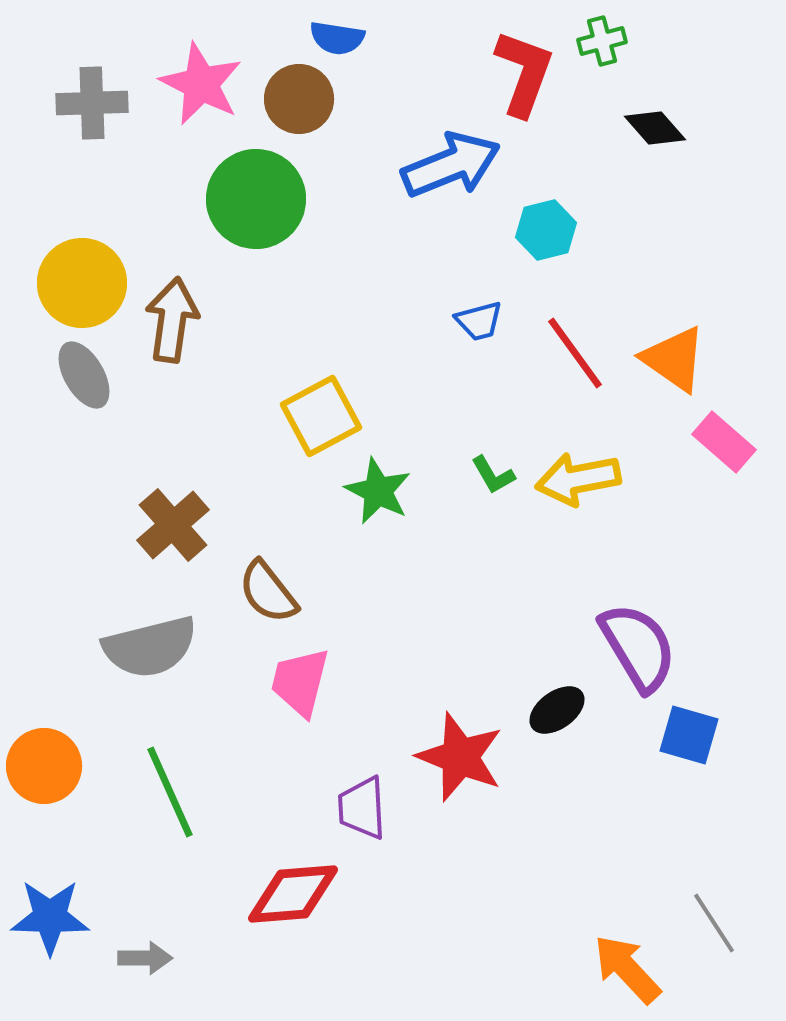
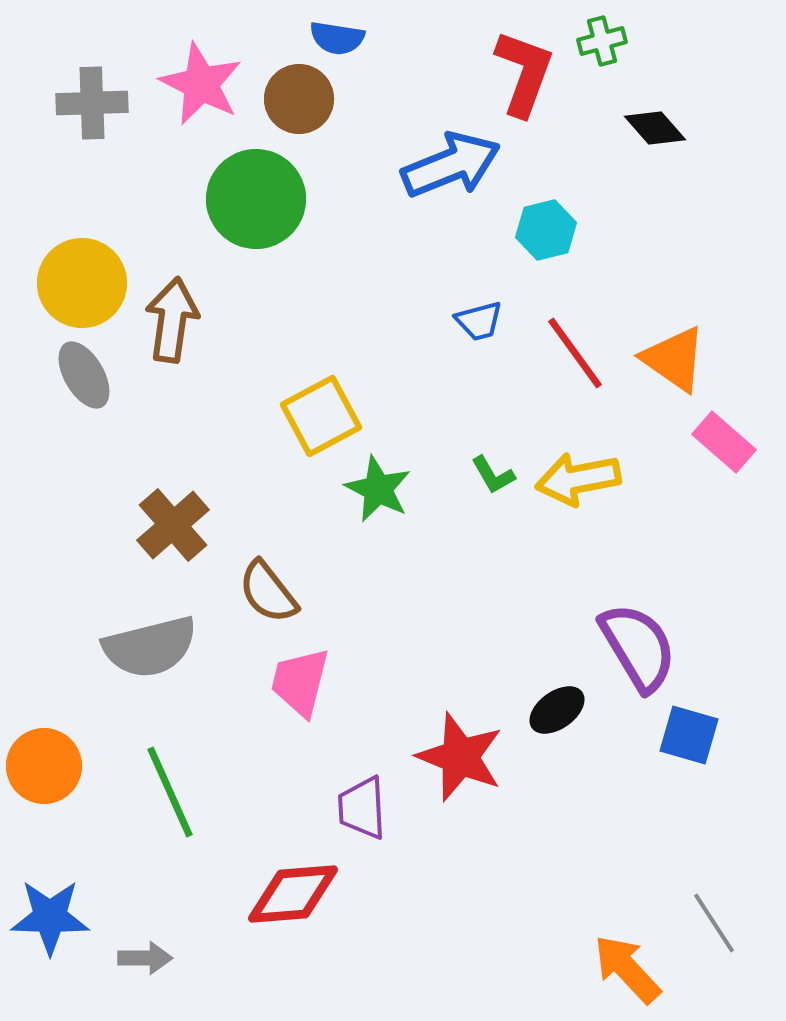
green star: moved 2 px up
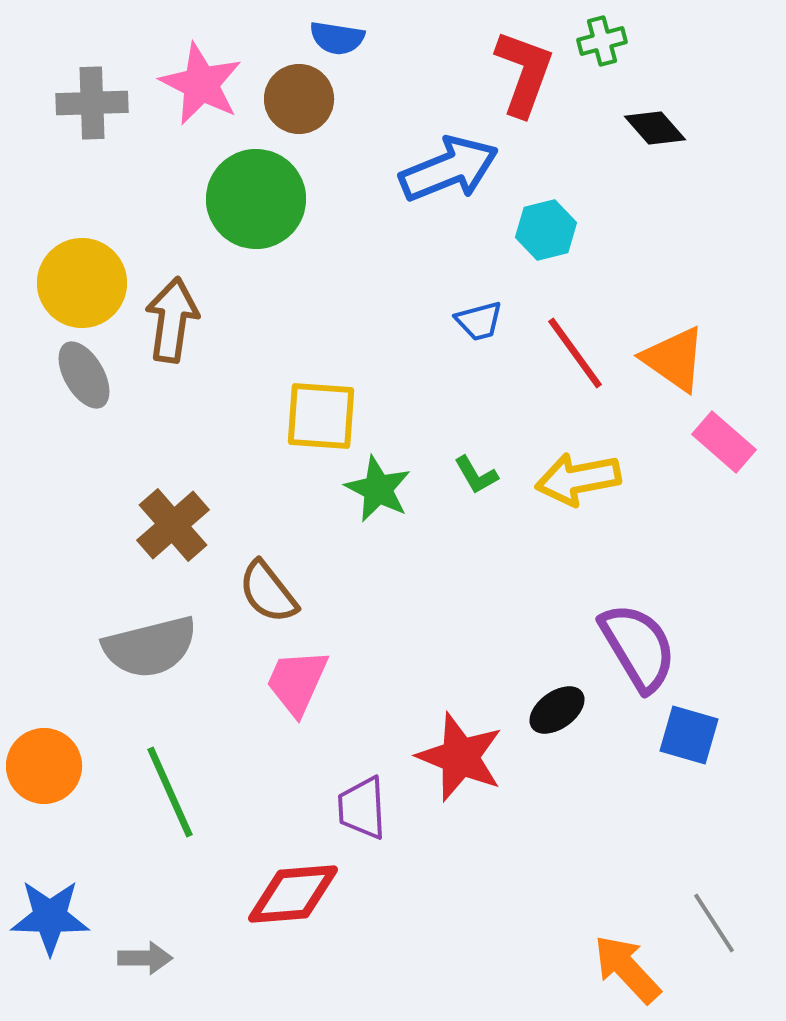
blue arrow: moved 2 px left, 4 px down
yellow square: rotated 32 degrees clockwise
green L-shape: moved 17 px left
pink trapezoid: moved 3 px left; rotated 10 degrees clockwise
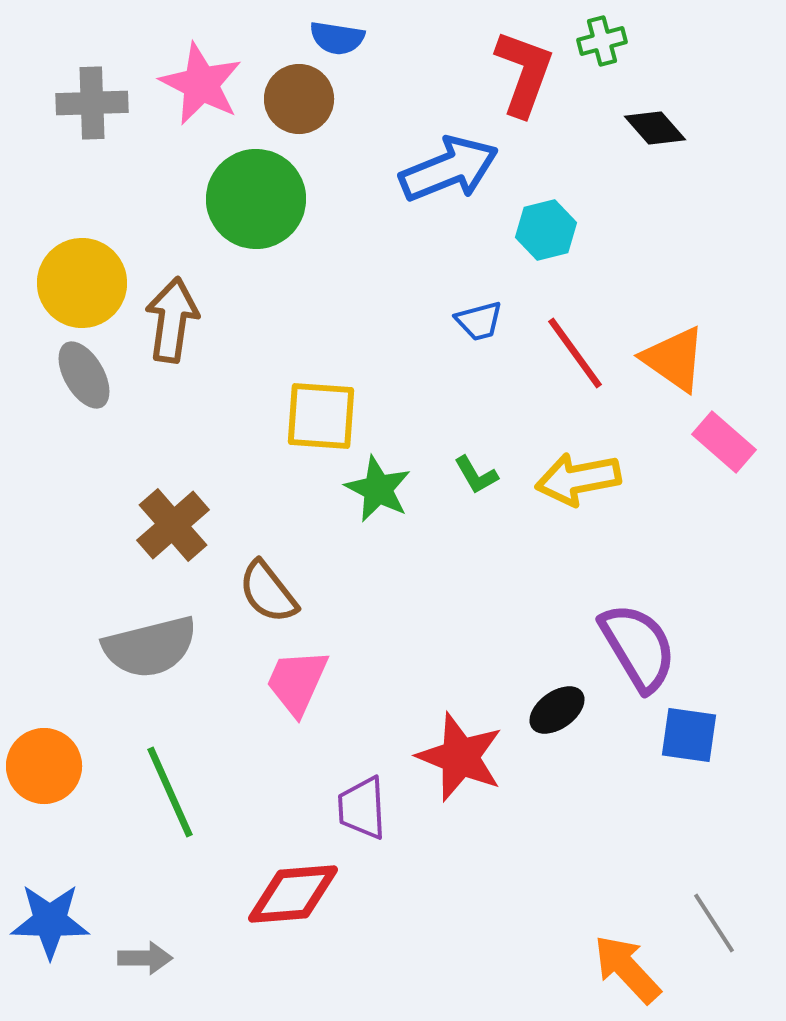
blue square: rotated 8 degrees counterclockwise
blue star: moved 4 px down
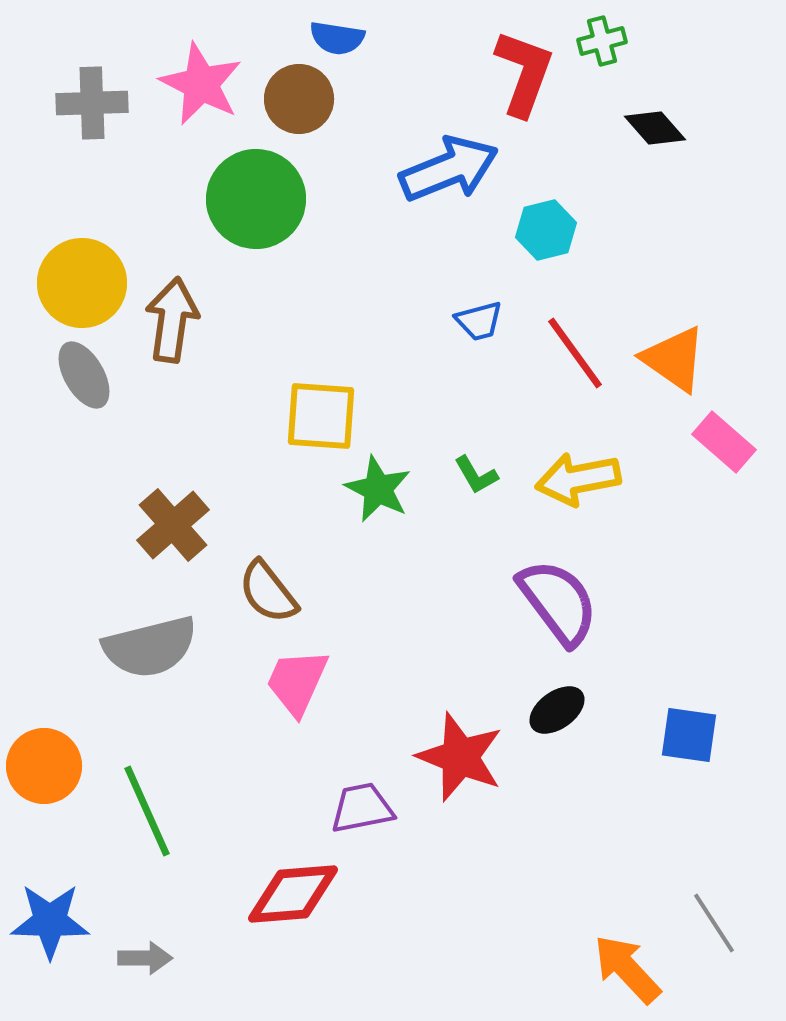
purple semicircle: moved 80 px left, 45 px up; rotated 6 degrees counterclockwise
green line: moved 23 px left, 19 px down
purple trapezoid: rotated 82 degrees clockwise
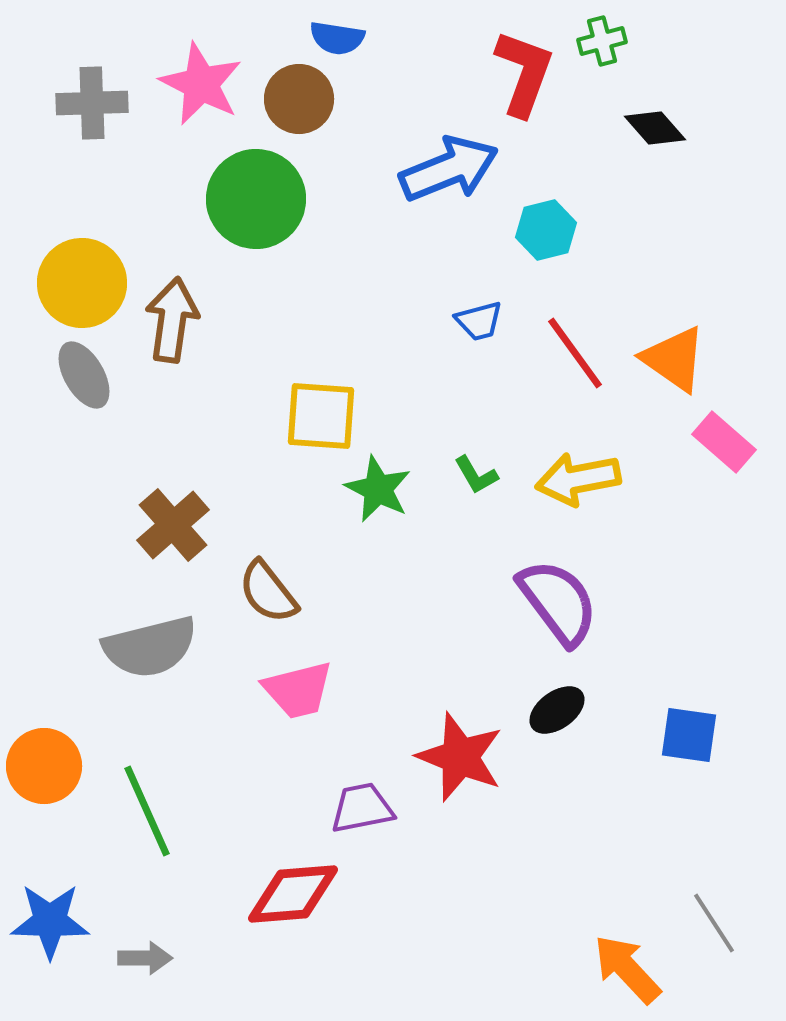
pink trapezoid: moved 1 px right, 8 px down; rotated 128 degrees counterclockwise
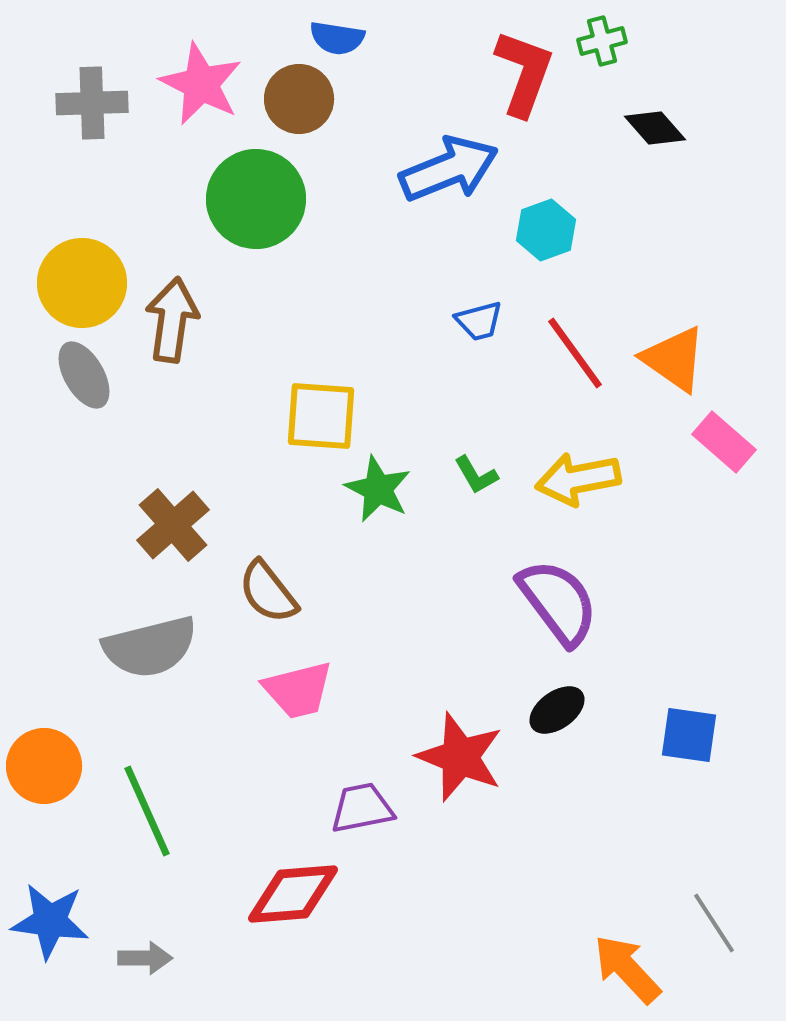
cyan hexagon: rotated 6 degrees counterclockwise
blue star: rotated 6 degrees clockwise
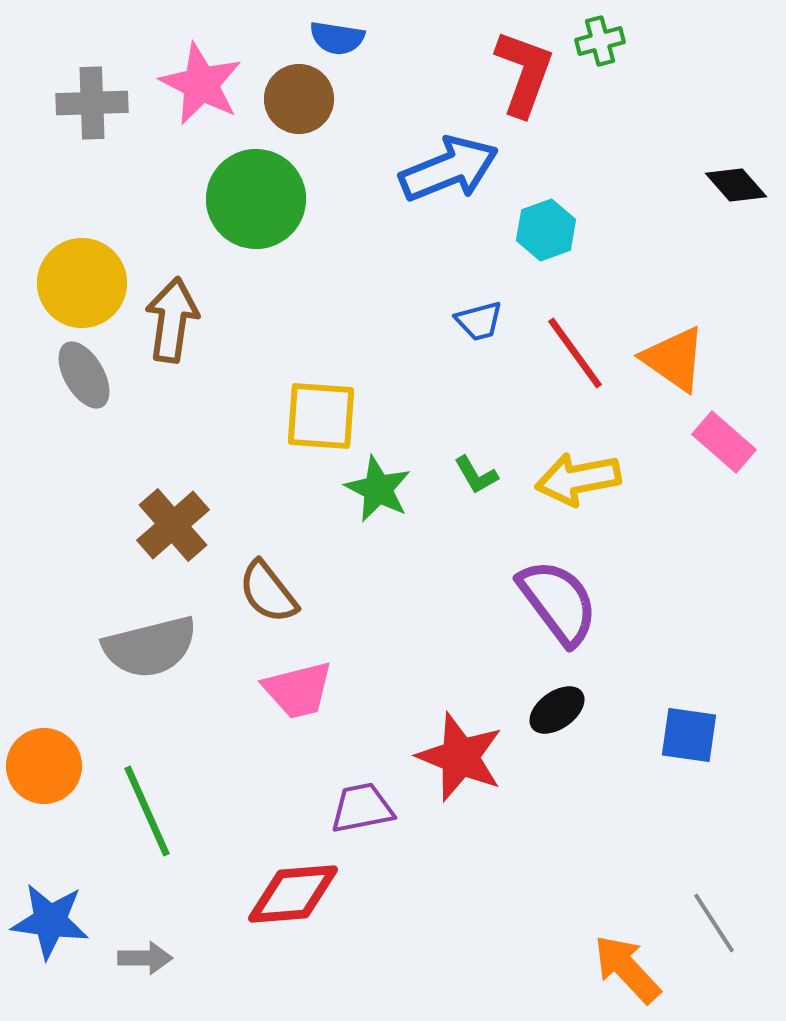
green cross: moved 2 px left
black diamond: moved 81 px right, 57 px down
